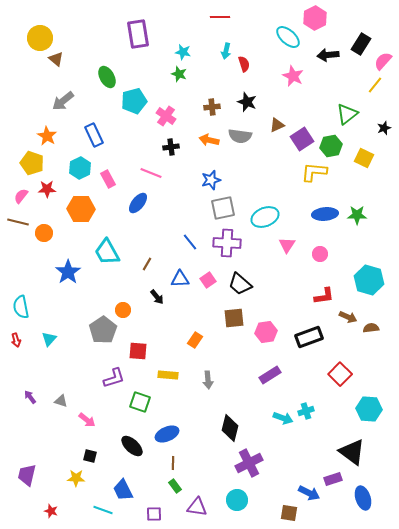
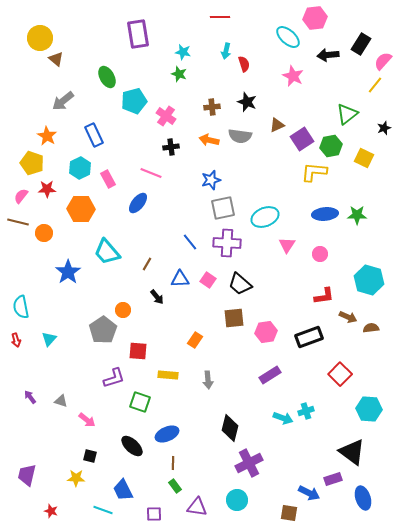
pink hexagon at (315, 18): rotated 20 degrees clockwise
cyan trapezoid at (107, 252): rotated 12 degrees counterclockwise
pink square at (208, 280): rotated 21 degrees counterclockwise
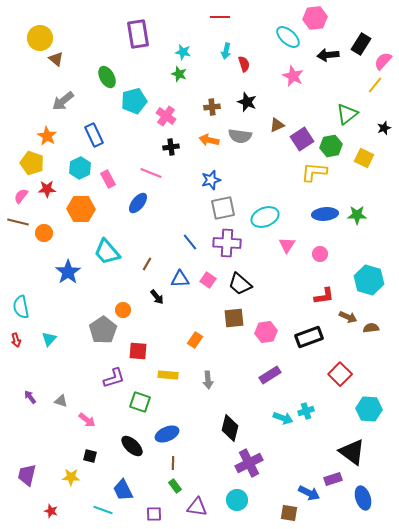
yellow star at (76, 478): moved 5 px left, 1 px up
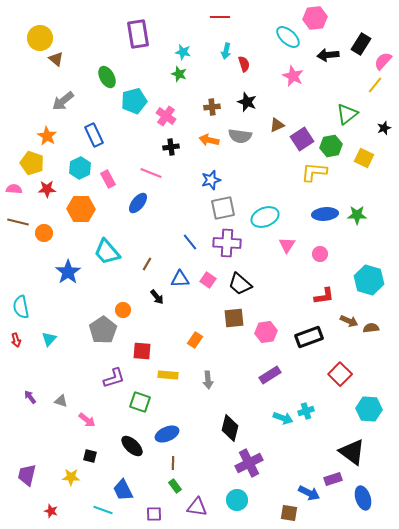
pink semicircle at (21, 196): moved 7 px left, 7 px up; rotated 56 degrees clockwise
brown arrow at (348, 317): moved 1 px right, 4 px down
red square at (138, 351): moved 4 px right
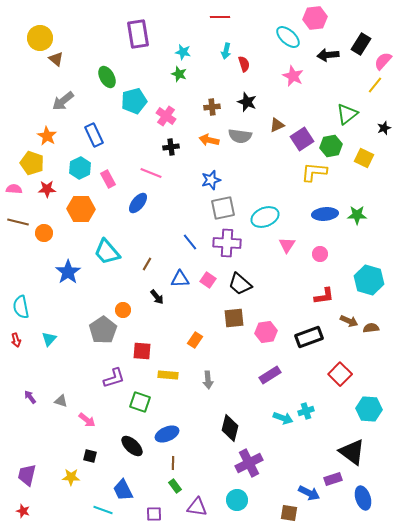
red star at (51, 511): moved 28 px left
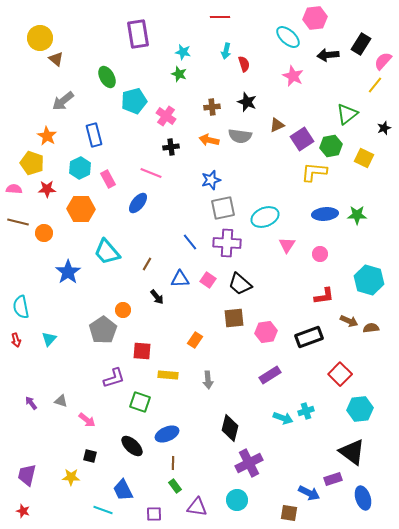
blue rectangle at (94, 135): rotated 10 degrees clockwise
purple arrow at (30, 397): moved 1 px right, 6 px down
cyan hexagon at (369, 409): moved 9 px left; rotated 10 degrees counterclockwise
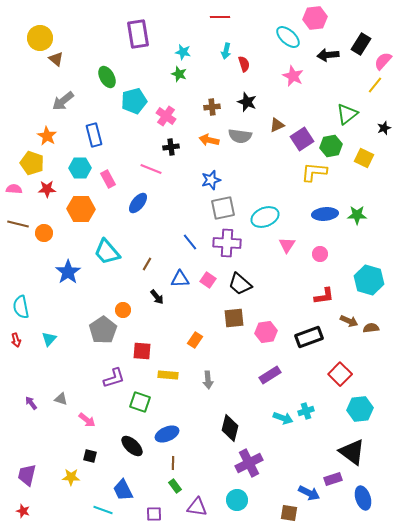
cyan hexagon at (80, 168): rotated 25 degrees clockwise
pink line at (151, 173): moved 4 px up
brown line at (18, 222): moved 2 px down
gray triangle at (61, 401): moved 2 px up
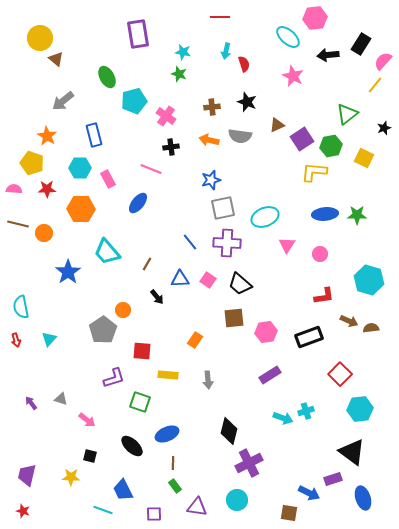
black diamond at (230, 428): moved 1 px left, 3 px down
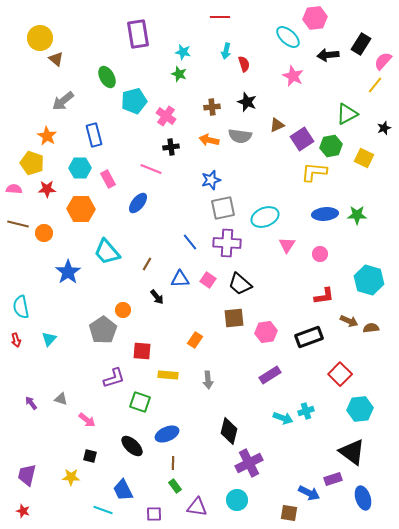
green triangle at (347, 114): rotated 10 degrees clockwise
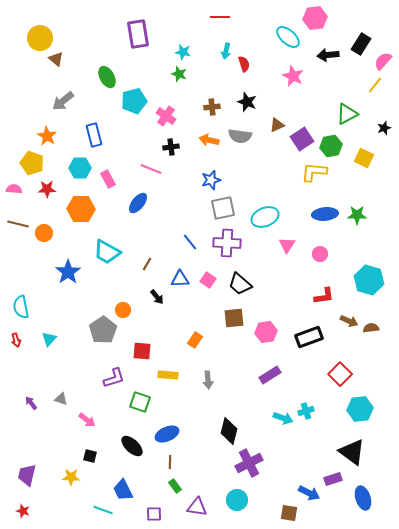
cyan trapezoid at (107, 252): rotated 20 degrees counterclockwise
brown line at (173, 463): moved 3 px left, 1 px up
